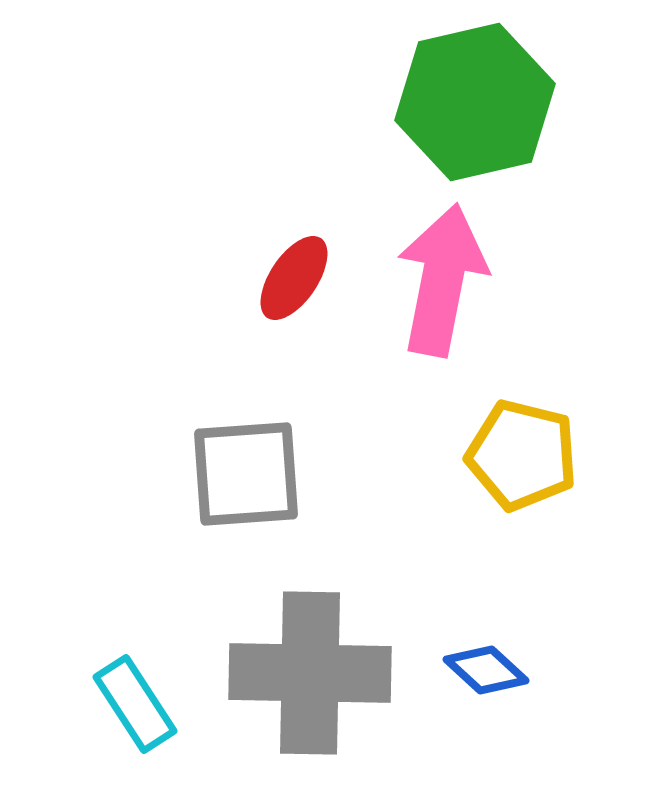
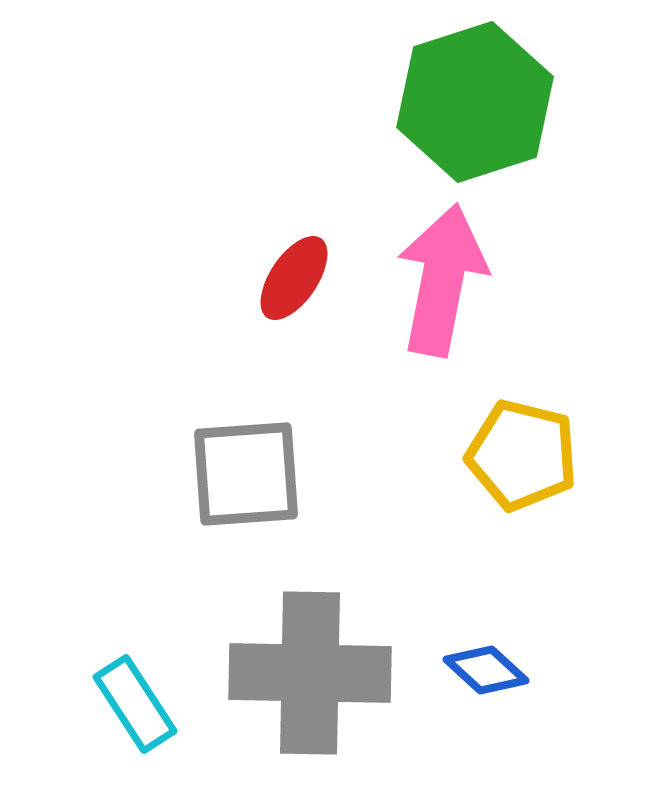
green hexagon: rotated 5 degrees counterclockwise
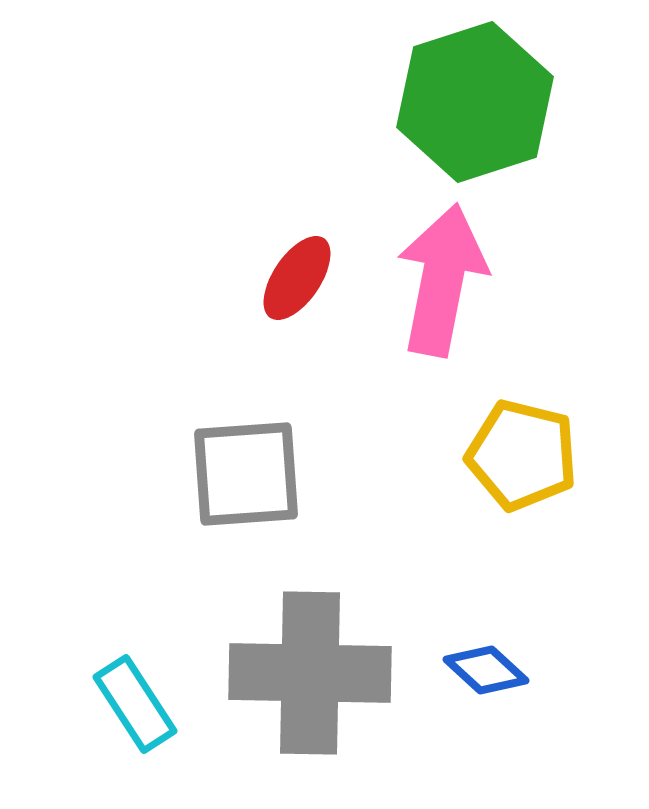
red ellipse: moved 3 px right
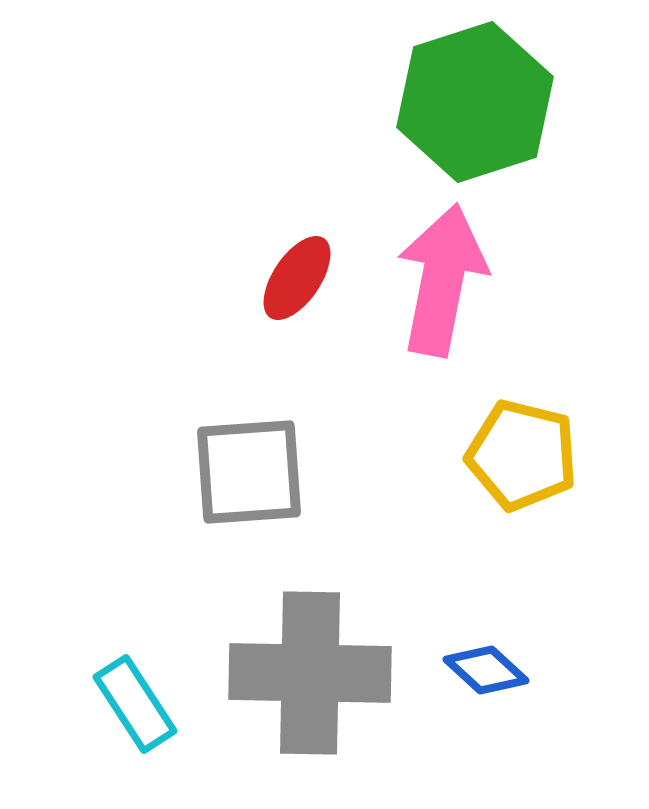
gray square: moved 3 px right, 2 px up
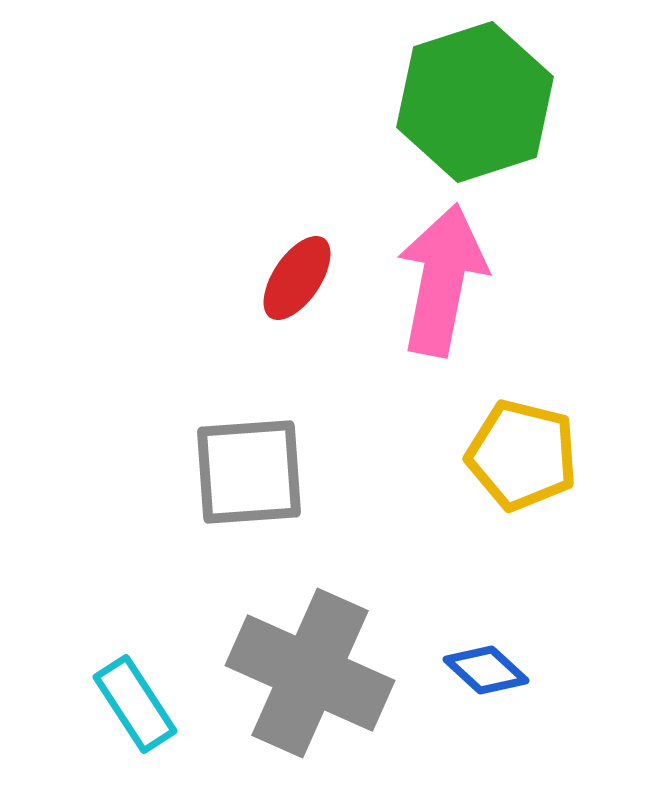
gray cross: rotated 23 degrees clockwise
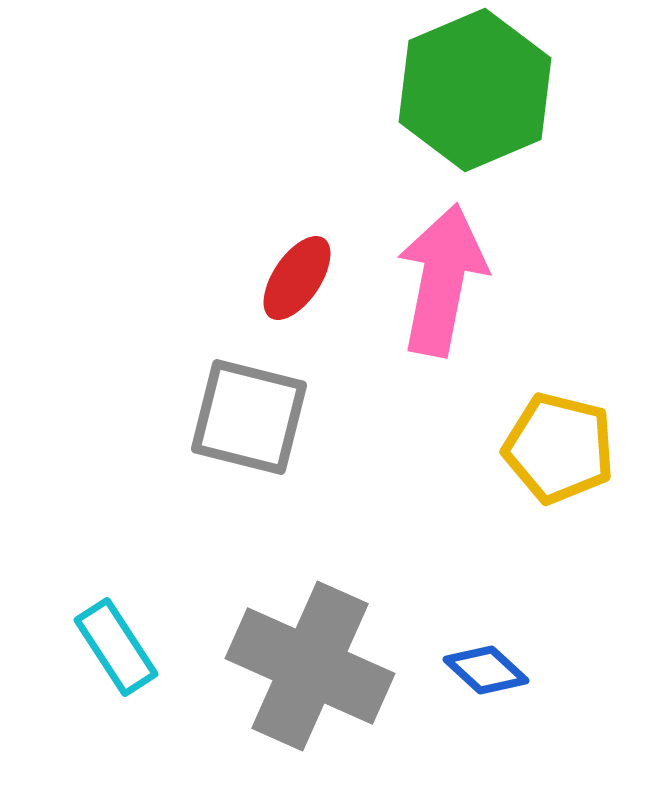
green hexagon: moved 12 px up; rotated 5 degrees counterclockwise
yellow pentagon: moved 37 px right, 7 px up
gray square: moved 55 px up; rotated 18 degrees clockwise
gray cross: moved 7 px up
cyan rectangle: moved 19 px left, 57 px up
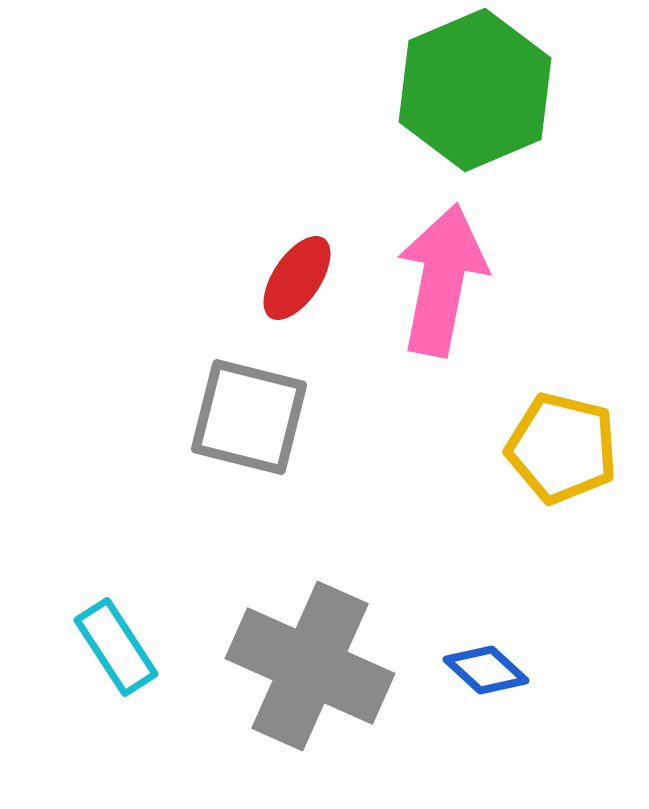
yellow pentagon: moved 3 px right
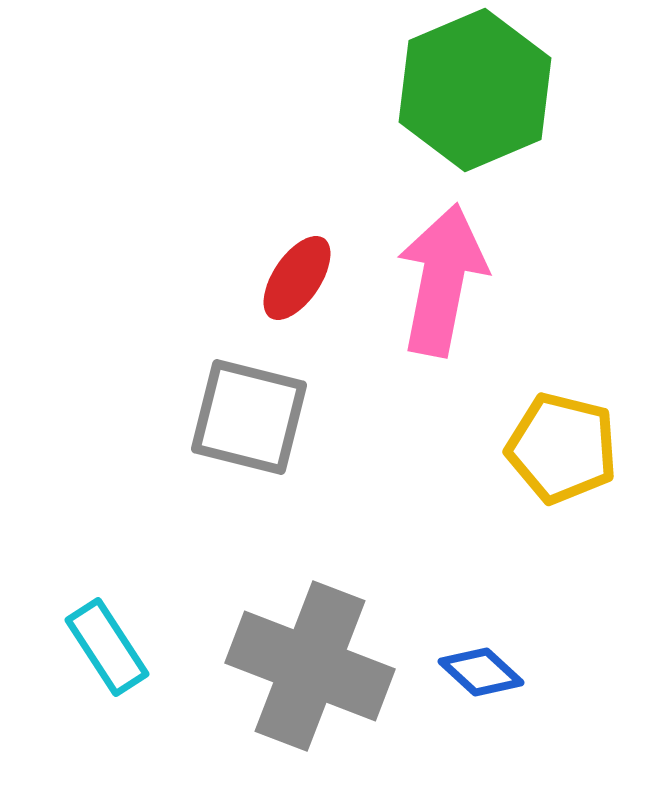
cyan rectangle: moved 9 px left
gray cross: rotated 3 degrees counterclockwise
blue diamond: moved 5 px left, 2 px down
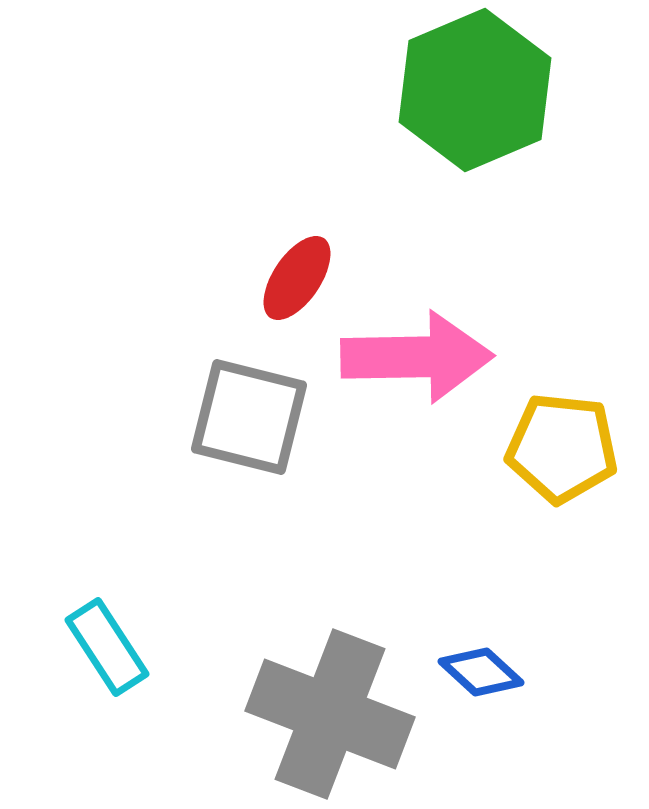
pink arrow: moved 25 px left, 77 px down; rotated 78 degrees clockwise
yellow pentagon: rotated 8 degrees counterclockwise
gray cross: moved 20 px right, 48 px down
